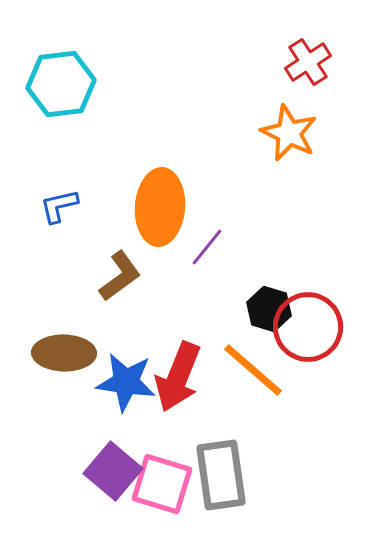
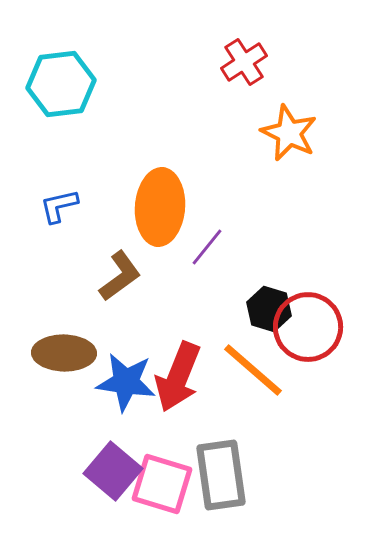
red cross: moved 64 px left
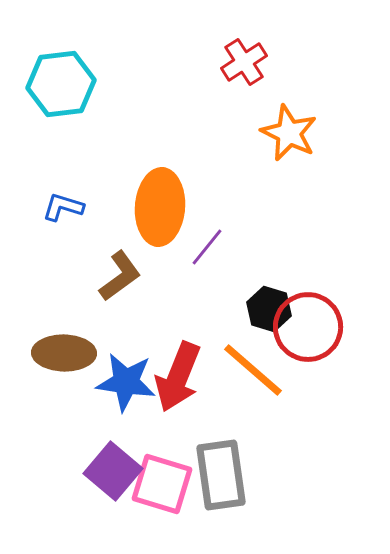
blue L-shape: moved 4 px right, 1 px down; rotated 30 degrees clockwise
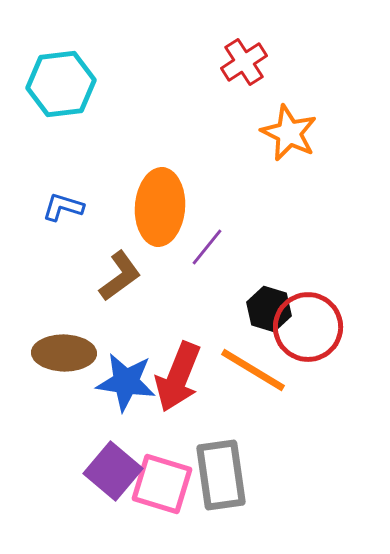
orange line: rotated 10 degrees counterclockwise
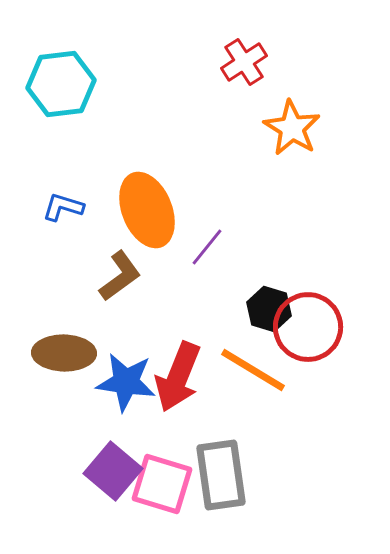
orange star: moved 3 px right, 5 px up; rotated 6 degrees clockwise
orange ellipse: moved 13 px left, 3 px down; rotated 26 degrees counterclockwise
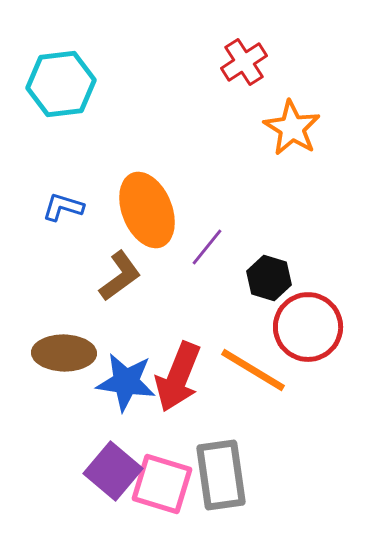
black hexagon: moved 31 px up
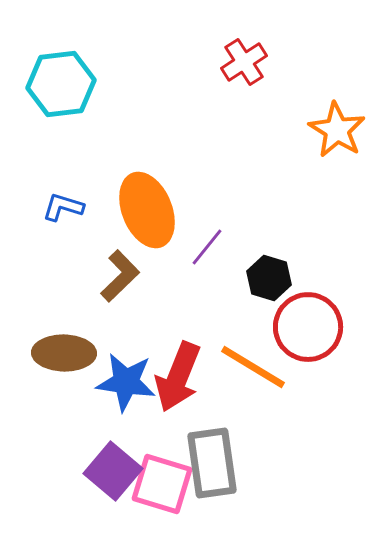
orange star: moved 45 px right, 2 px down
brown L-shape: rotated 8 degrees counterclockwise
orange line: moved 3 px up
gray rectangle: moved 9 px left, 12 px up
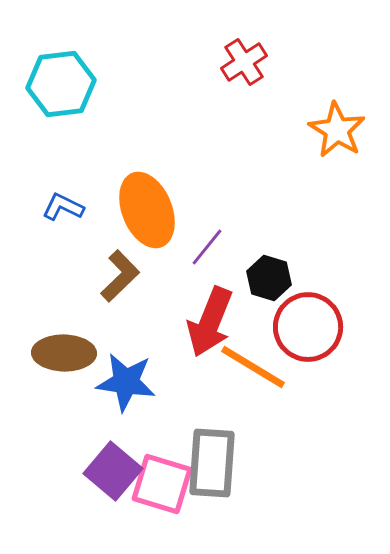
blue L-shape: rotated 9 degrees clockwise
red arrow: moved 32 px right, 55 px up
gray rectangle: rotated 12 degrees clockwise
